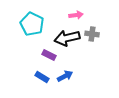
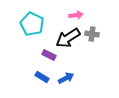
black arrow: moved 1 px right; rotated 20 degrees counterclockwise
blue arrow: moved 1 px right, 2 px down
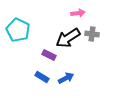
pink arrow: moved 2 px right, 2 px up
cyan pentagon: moved 14 px left, 6 px down
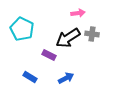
cyan pentagon: moved 4 px right, 1 px up
blue rectangle: moved 12 px left
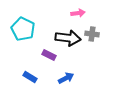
cyan pentagon: moved 1 px right
black arrow: rotated 140 degrees counterclockwise
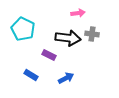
blue rectangle: moved 1 px right, 2 px up
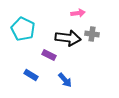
blue arrow: moved 1 px left, 2 px down; rotated 77 degrees clockwise
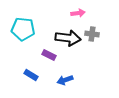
cyan pentagon: rotated 20 degrees counterclockwise
blue arrow: rotated 112 degrees clockwise
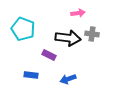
cyan pentagon: rotated 15 degrees clockwise
blue rectangle: rotated 24 degrees counterclockwise
blue arrow: moved 3 px right, 1 px up
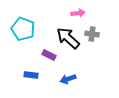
black arrow: rotated 145 degrees counterclockwise
